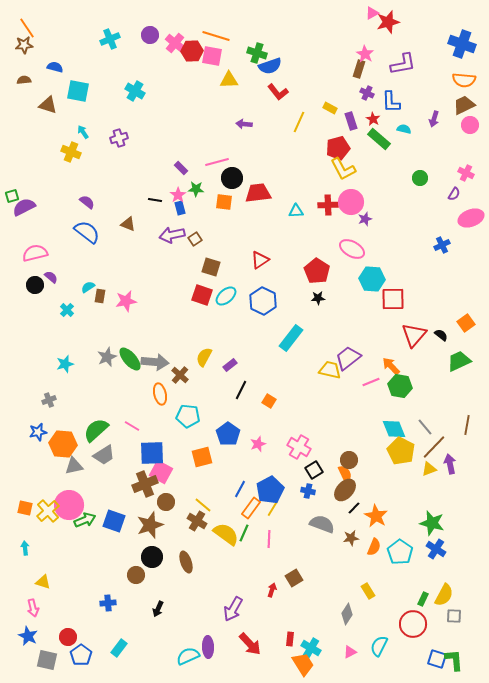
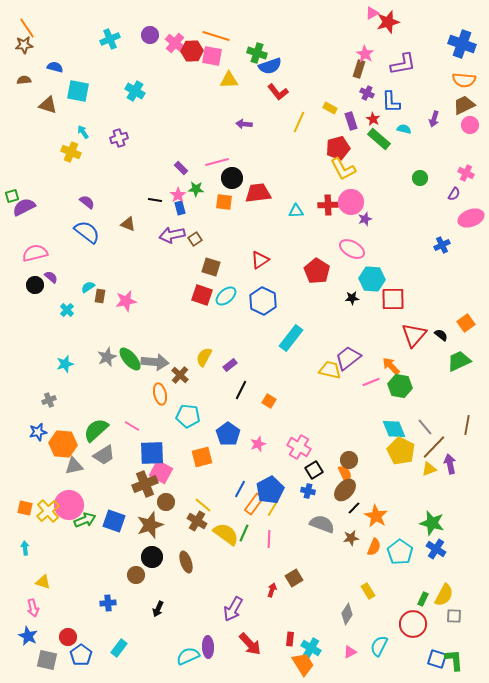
black star at (318, 298): moved 34 px right
orange rectangle at (251, 508): moved 3 px right, 4 px up
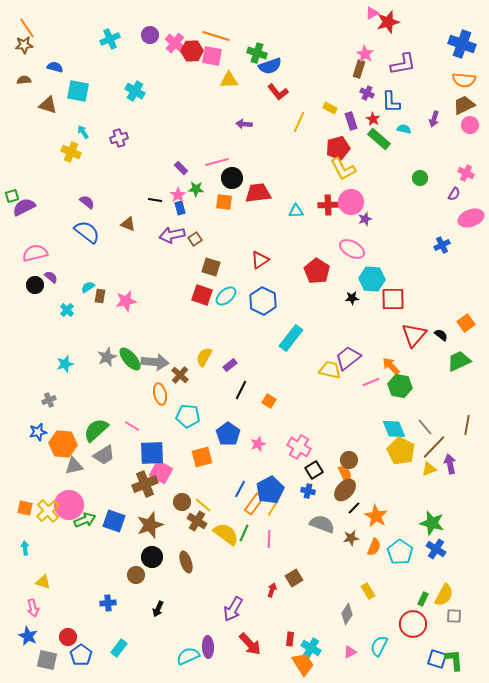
brown circle at (166, 502): moved 16 px right
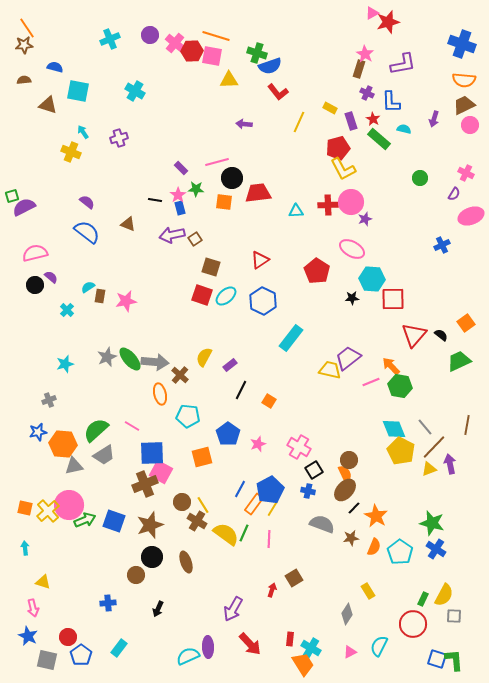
pink ellipse at (471, 218): moved 2 px up
yellow line at (203, 505): rotated 18 degrees clockwise
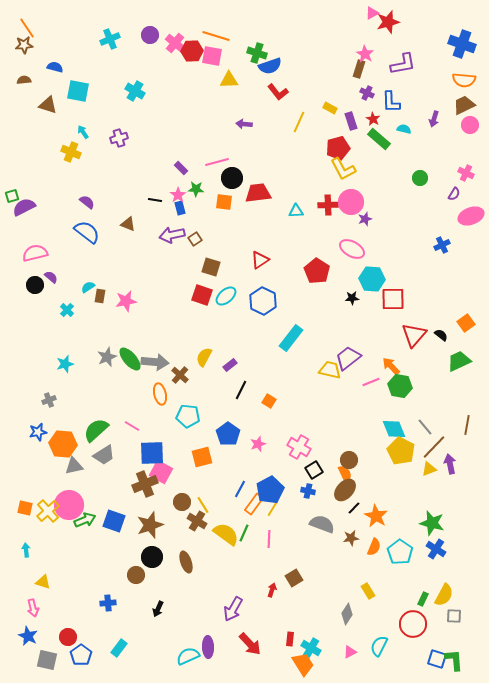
cyan arrow at (25, 548): moved 1 px right, 2 px down
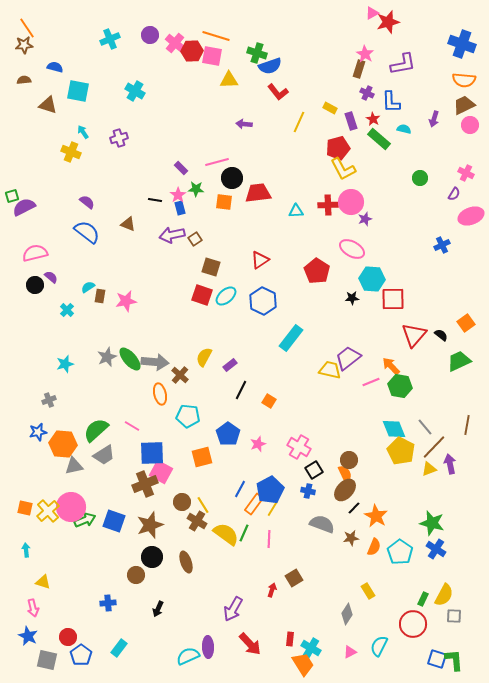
pink circle at (69, 505): moved 2 px right, 2 px down
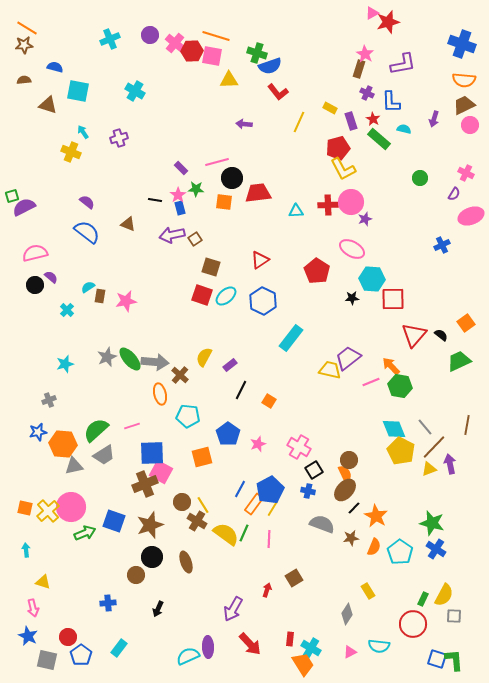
orange line at (27, 28): rotated 25 degrees counterclockwise
pink line at (132, 426): rotated 49 degrees counterclockwise
green arrow at (85, 520): moved 13 px down
red arrow at (272, 590): moved 5 px left
cyan semicircle at (379, 646): rotated 110 degrees counterclockwise
